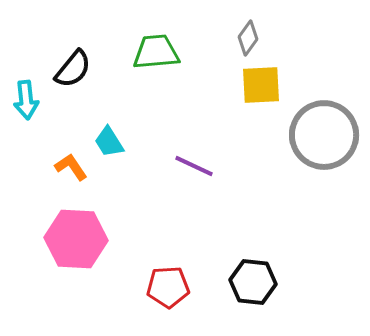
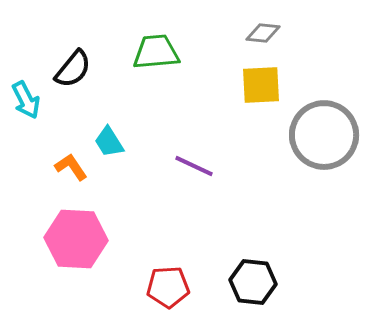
gray diamond: moved 15 px right, 5 px up; rotated 60 degrees clockwise
cyan arrow: rotated 21 degrees counterclockwise
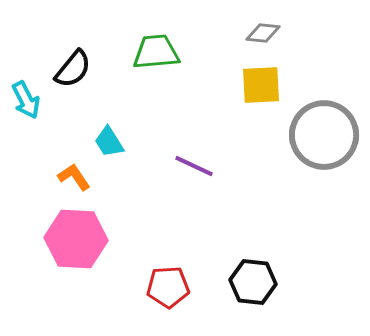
orange L-shape: moved 3 px right, 10 px down
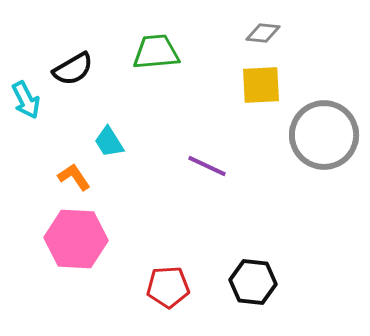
black semicircle: rotated 21 degrees clockwise
purple line: moved 13 px right
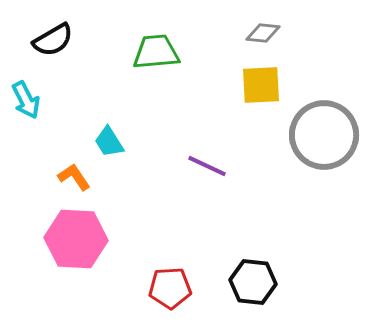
black semicircle: moved 20 px left, 29 px up
red pentagon: moved 2 px right, 1 px down
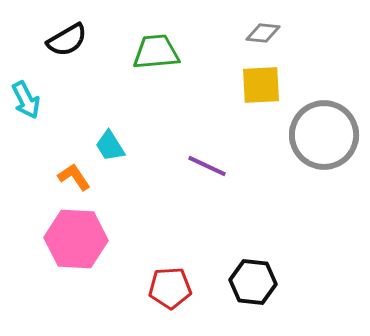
black semicircle: moved 14 px right
cyan trapezoid: moved 1 px right, 4 px down
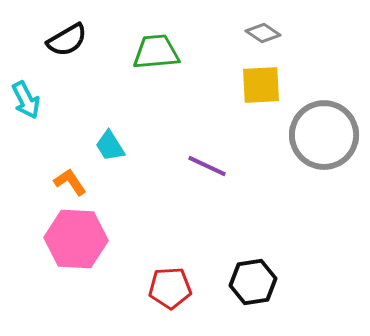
gray diamond: rotated 28 degrees clockwise
orange L-shape: moved 4 px left, 5 px down
black hexagon: rotated 15 degrees counterclockwise
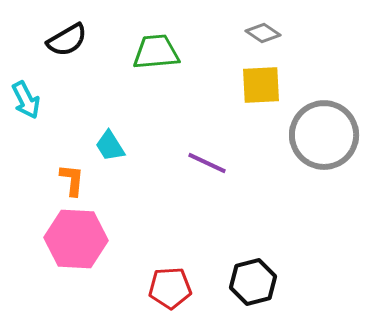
purple line: moved 3 px up
orange L-shape: moved 2 px right, 2 px up; rotated 40 degrees clockwise
black hexagon: rotated 6 degrees counterclockwise
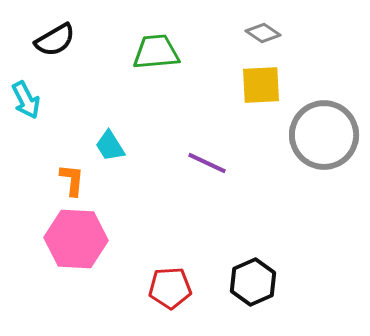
black semicircle: moved 12 px left
black hexagon: rotated 9 degrees counterclockwise
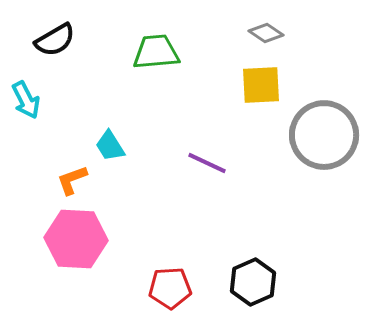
gray diamond: moved 3 px right
orange L-shape: rotated 116 degrees counterclockwise
